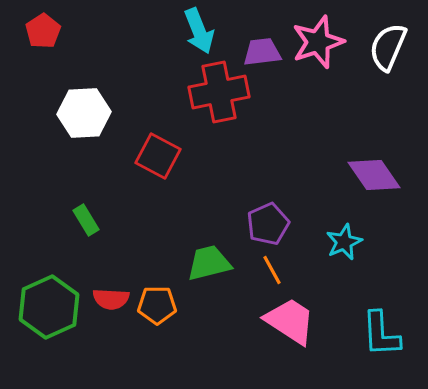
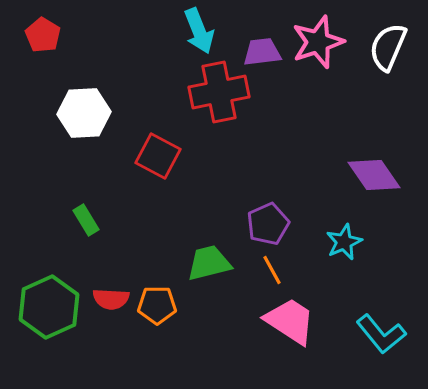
red pentagon: moved 4 px down; rotated 8 degrees counterclockwise
cyan L-shape: rotated 36 degrees counterclockwise
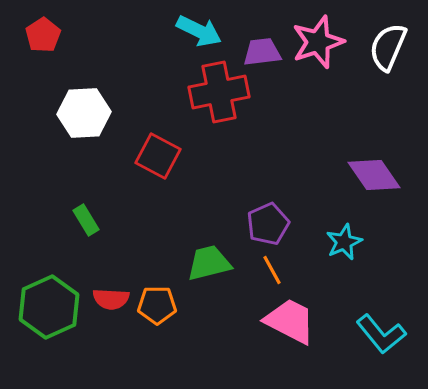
cyan arrow: rotated 42 degrees counterclockwise
red pentagon: rotated 8 degrees clockwise
pink trapezoid: rotated 6 degrees counterclockwise
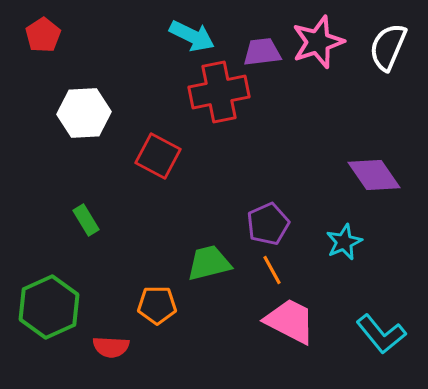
cyan arrow: moved 7 px left, 5 px down
red semicircle: moved 48 px down
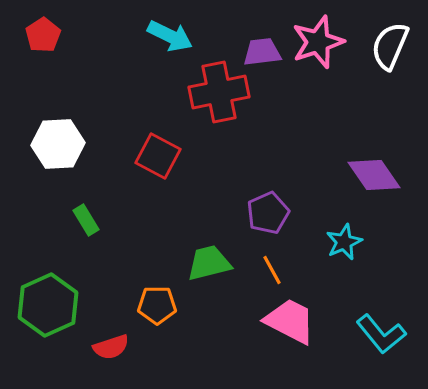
cyan arrow: moved 22 px left
white semicircle: moved 2 px right, 1 px up
white hexagon: moved 26 px left, 31 px down
purple pentagon: moved 11 px up
green hexagon: moved 1 px left, 2 px up
red semicircle: rotated 21 degrees counterclockwise
